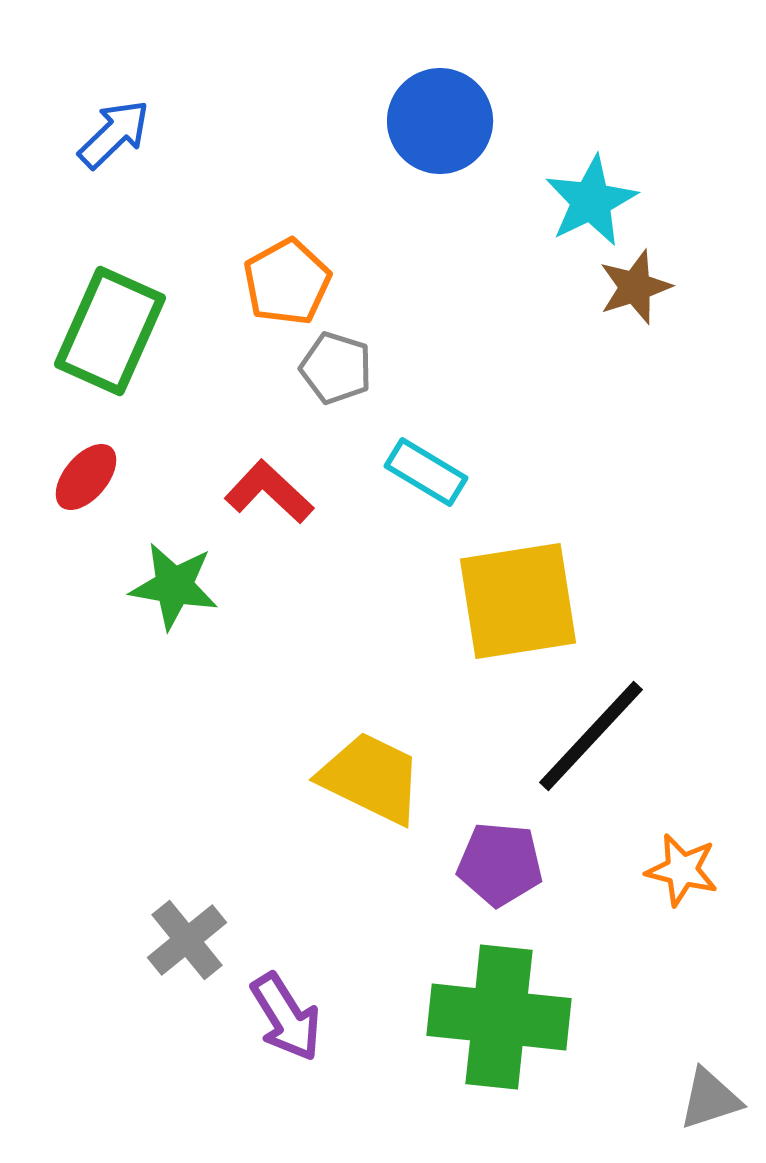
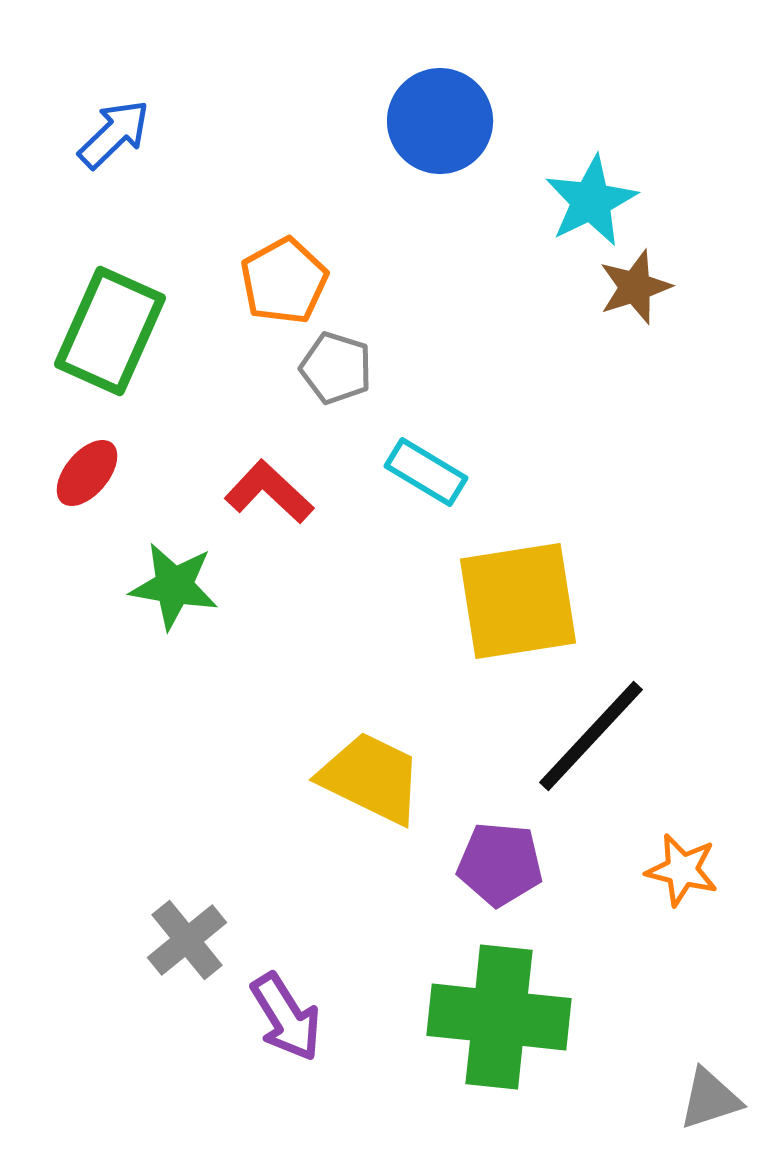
orange pentagon: moved 3 px left, 1 px up
red ellipse: moved 1 px right, 4 px up
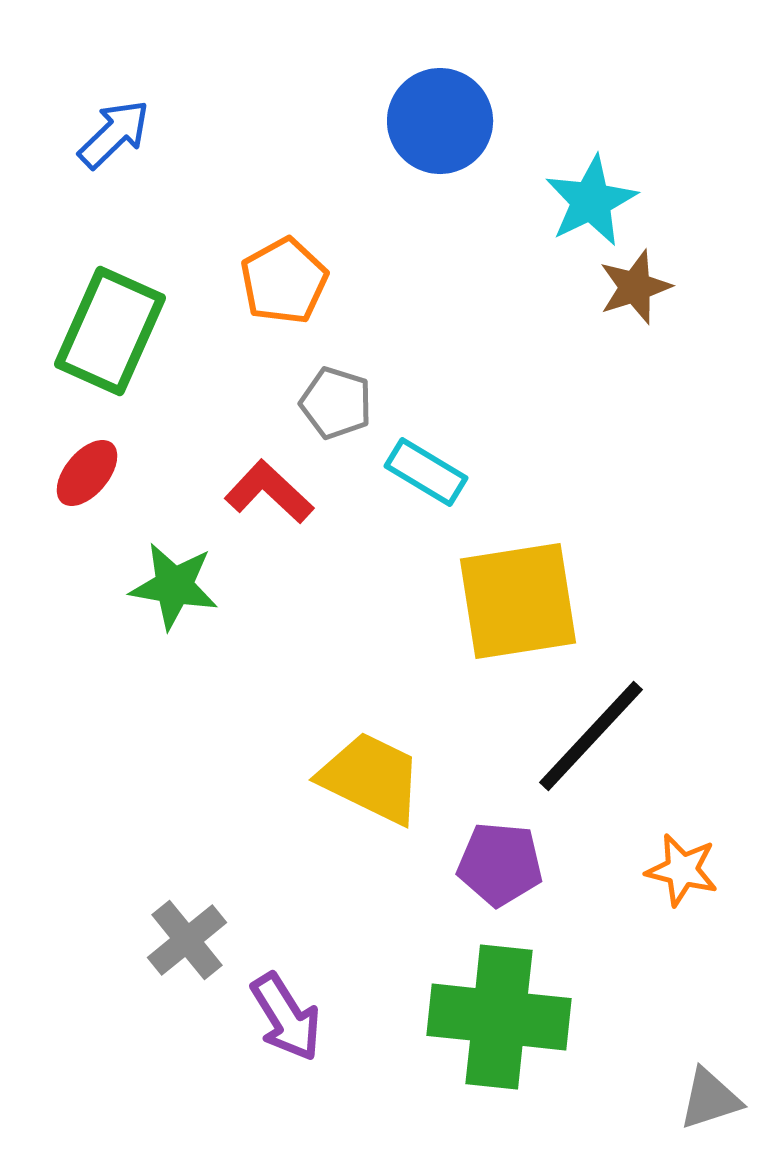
gray pentagon: moved 35 px down
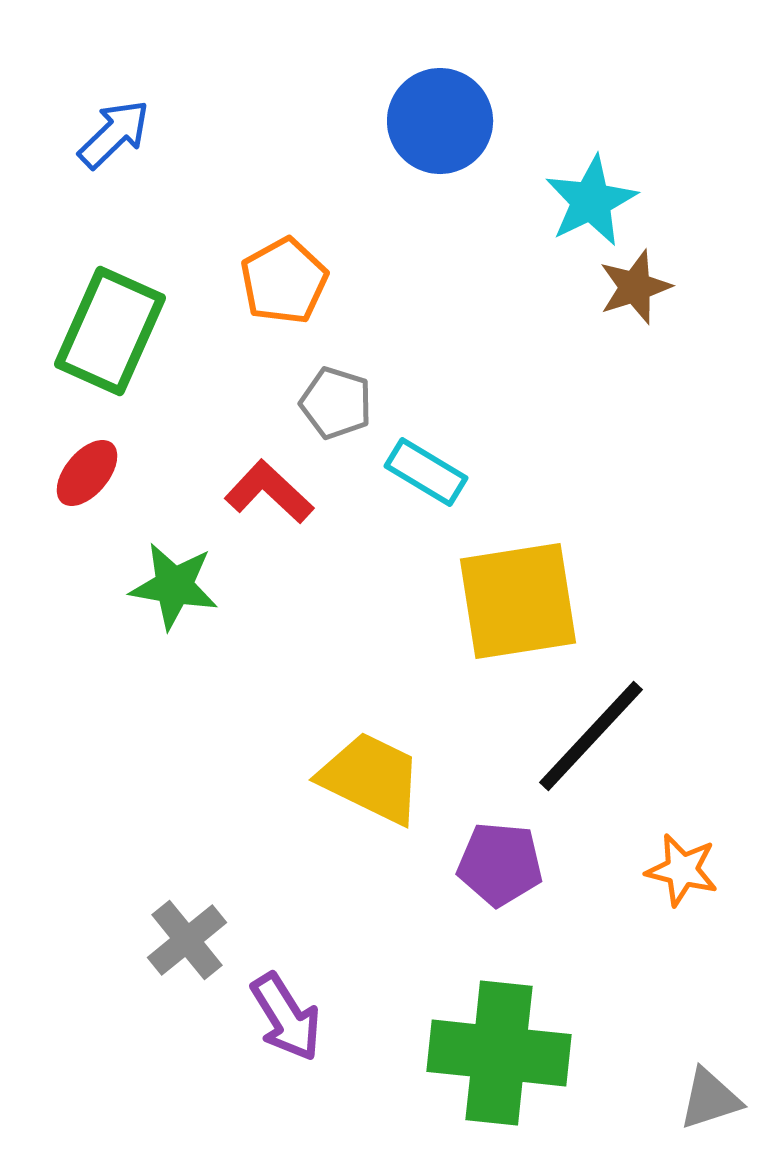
green cross: moved 36 px down
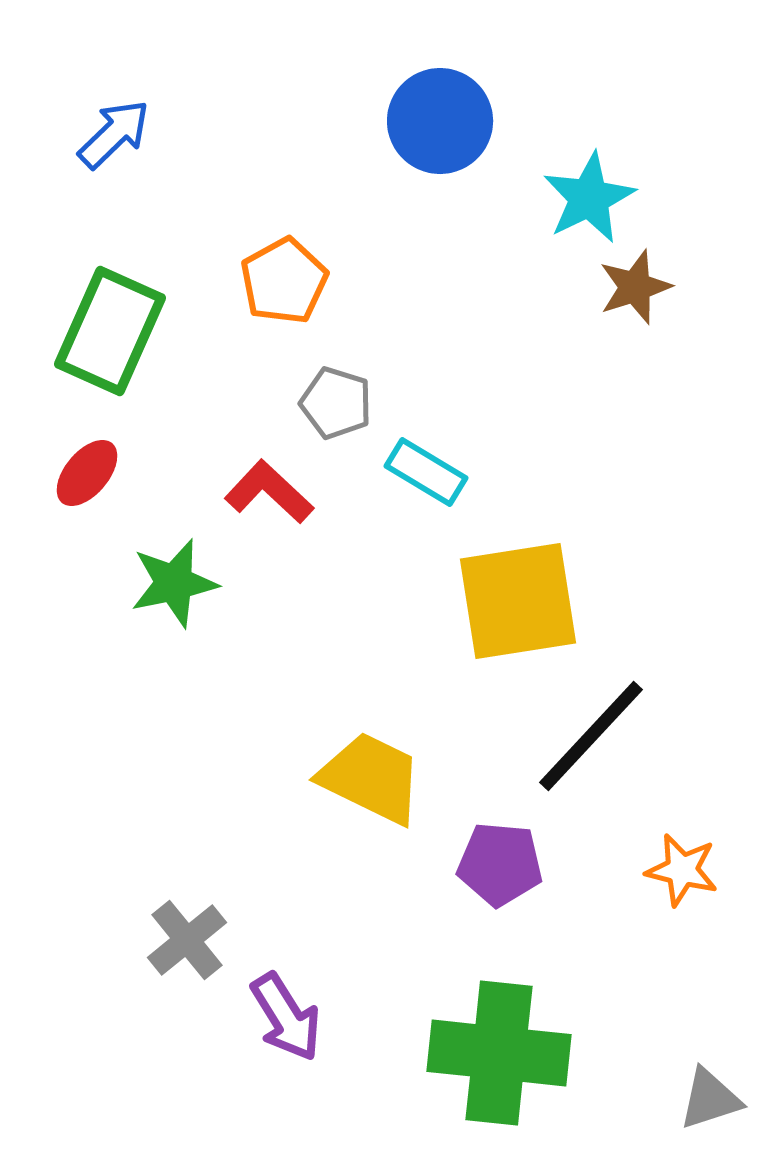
cyan star: moved 2 px left, 3 px up
green star: moved 3 px up; rotated 22 degrees counterclockwise
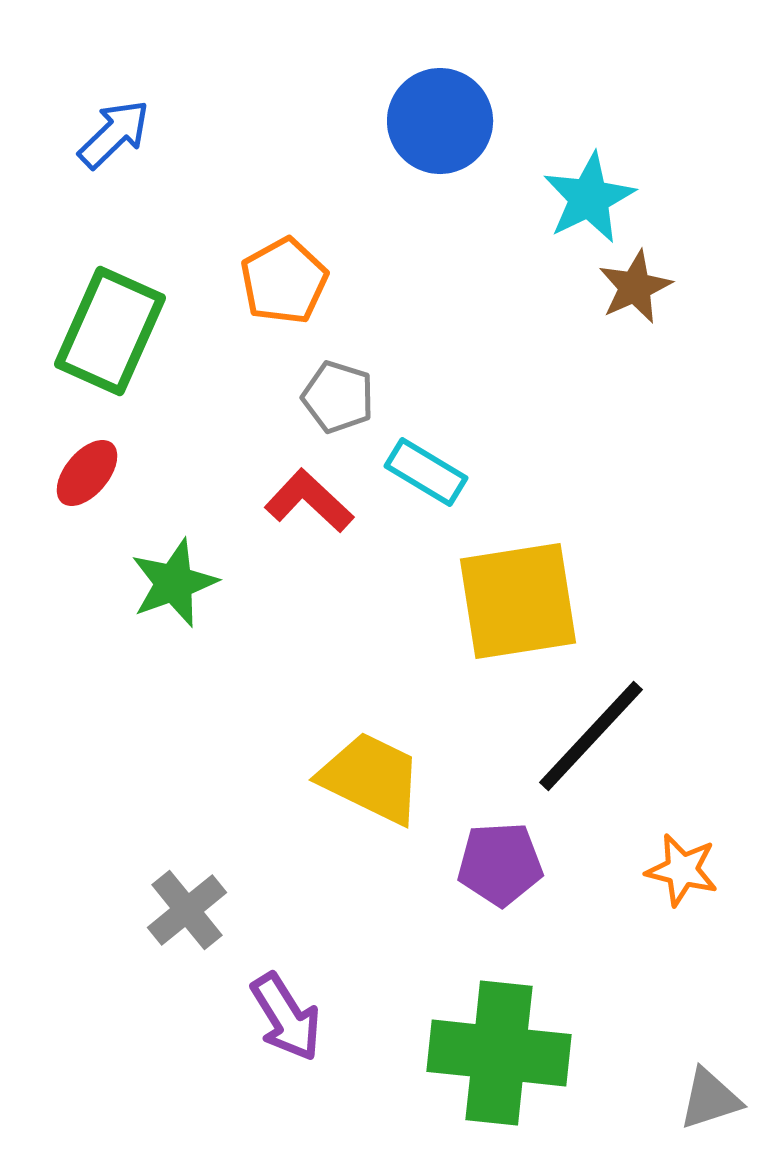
brown star: rotated 6 degrees counterclockwise
gray pentagon: moved 2 px right, 6 px up
red L-shape: moved 40 px right, 9 px down
green star: rotated 8 degrees counterclockwise
purple pentagon: rotated 8 degrees counterclockwise
gray cross: moved 30 px up
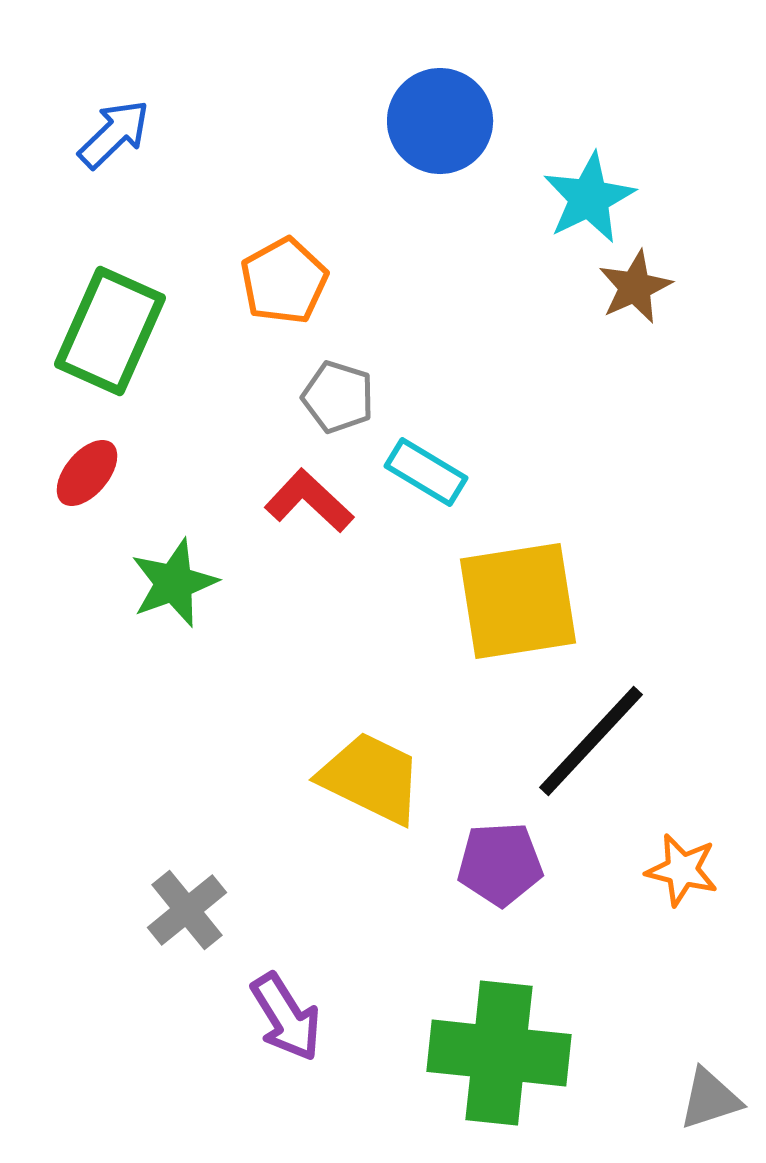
black line: moved 5 px down
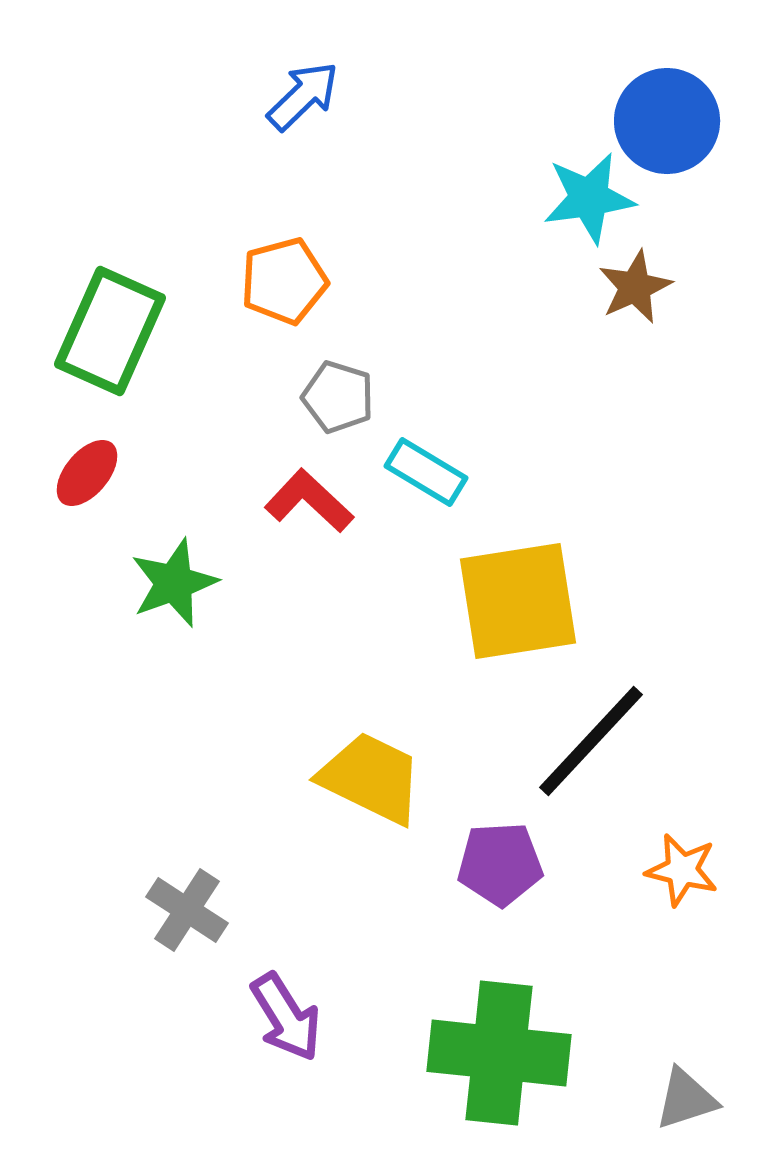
blue circle: moved 227 px right
blue arrow: moved 189 px right, 38 px up
cyan star: rotated 18 degrees clockwise
orange pentagon: rotated 14 degrees clockwise
gray cross: rotated 18 degrees counterclockwise
gray triangle: moved 24 px left
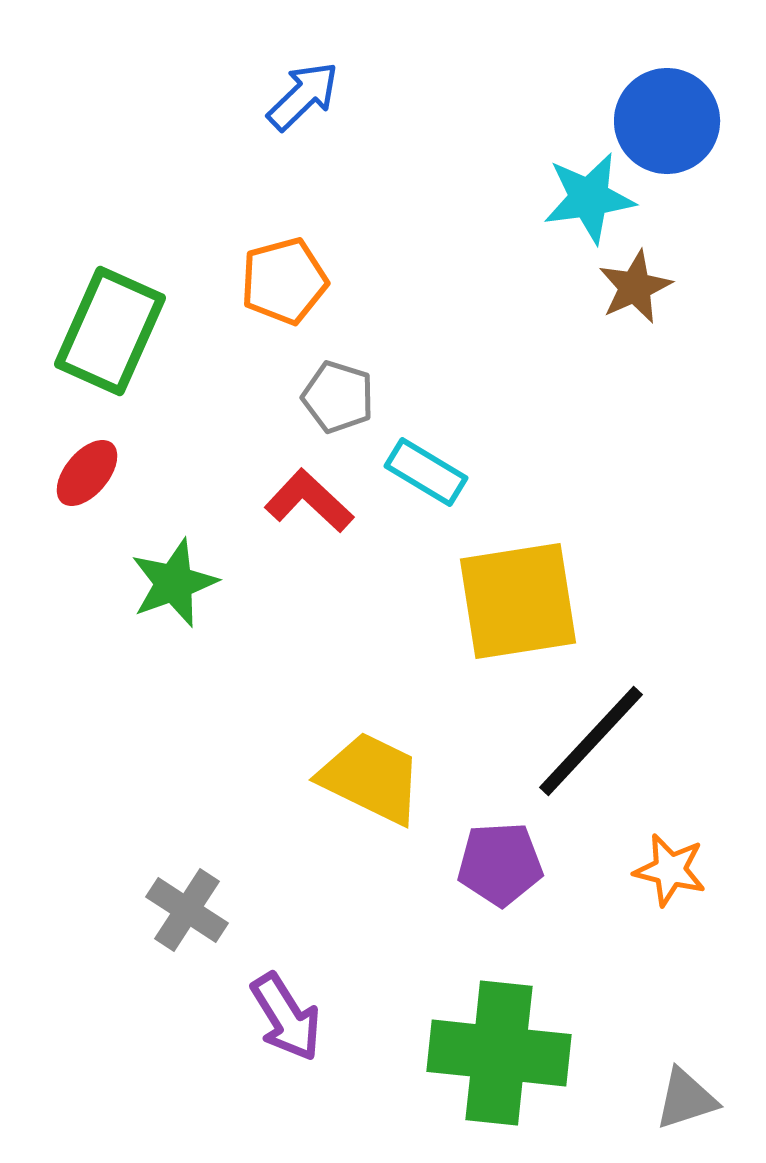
orange star: moved 12 px left
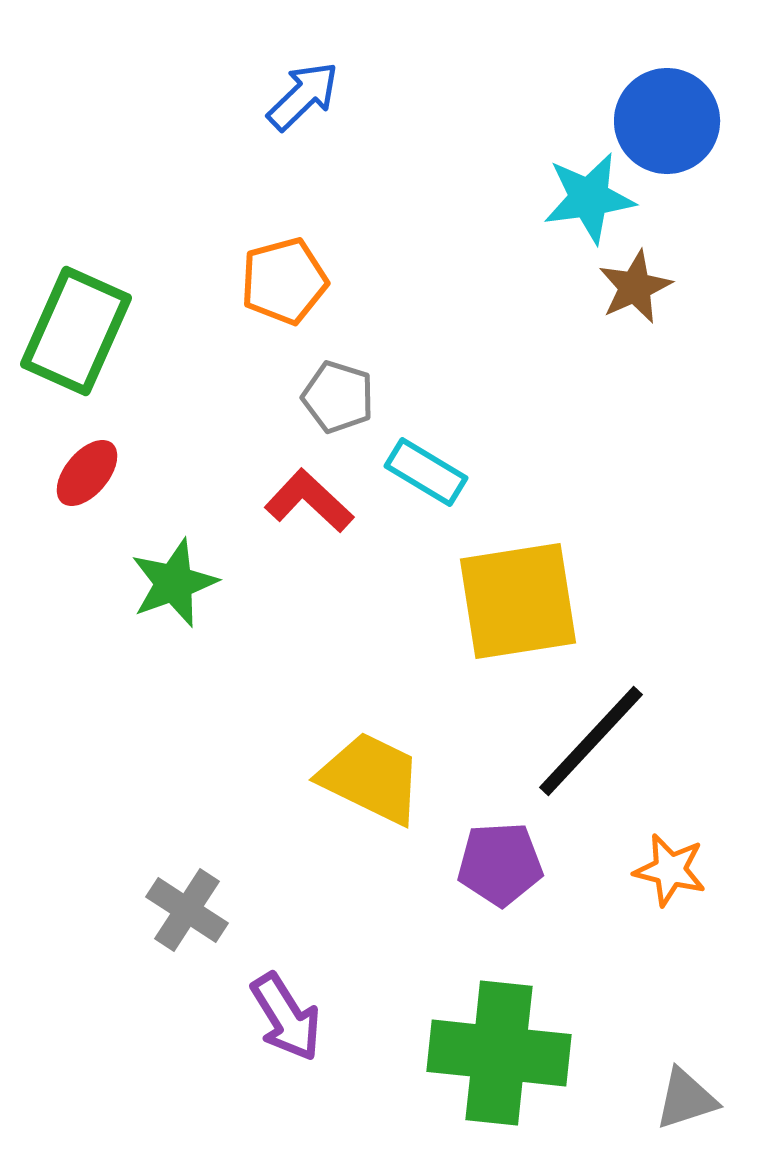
green rectangle: moved 34 px left
